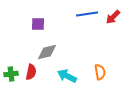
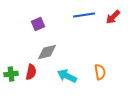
blue line: moved 3 px left, 1 px down
purple square: rotated 24 degrees counterclockwise
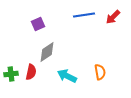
gray diamond: rotated 20 degrees counterclockwise
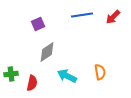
blue line: moved 2 px left
red semicircle: moved 1 px right, 11 px down
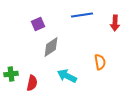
red arrow: moved 2 px right, 6 px down; rotated 42 degrees counterclockwise
gray diamond: moved 4 px right, 5 px up
orange semicircle: moved 10 px up
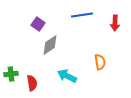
purple square: rotated 32 degrees counterclockwise
gray diamond: moved 1 px left, 2 px up
red semicircle: rotated 21 degrees counterclockwise
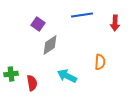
orange semicircle: rotated 14 degrees clockwise
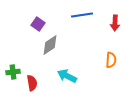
orange semicircle: moved 11 px right, 2 px up
green cross: moved 2 px right, 2 px up
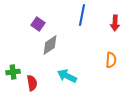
blue line: rotated 70 degrees counterclockwise
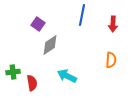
red arrow: moved 2 px left, 1 px down
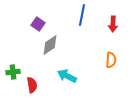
red semicircle: moved 2 px down
